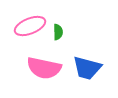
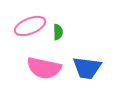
blue trapezoid: rotated 8 degrees counterclockwise
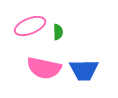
blue trapezoid: moved 3 px left, 2 px down; rotated 8 degrees counterclockwise
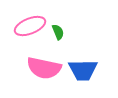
green semicircle: rotated 21 degrees counterclockwise
blue trapezoid: moved 1 px left
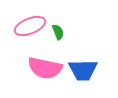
pink semicircle: moved 1 px right
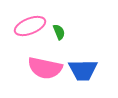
green semicircle: moved 1 px right
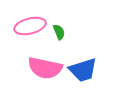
pink ellipse: rotated 8 degrees clockwise
blue trapezoid: rotated 16 degrees counterclockwise
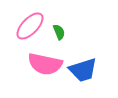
pink ellipse: rotated 32 degrees counterclockwise
pink semicircle: moved 4 px up
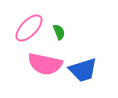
pink ellipse: moved 1 px left, 2 px down
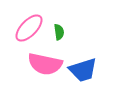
green semicircle: rotated 14 degrees clockwise
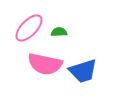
green semicircle: rotated 84 degrees counterclockwise
blue trapezoid: moved 1 px down
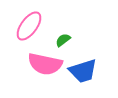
pink ellipse: moved 2 px up; rotated 8 degrees counterclockwise
green semicircle: moved 4 px right, 8 px down; rotated 35 degrees counterclockwise
